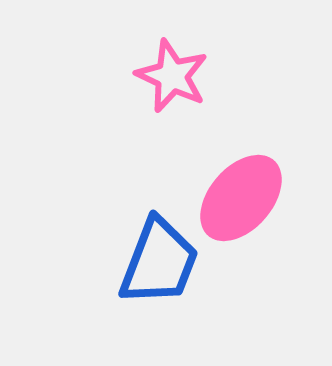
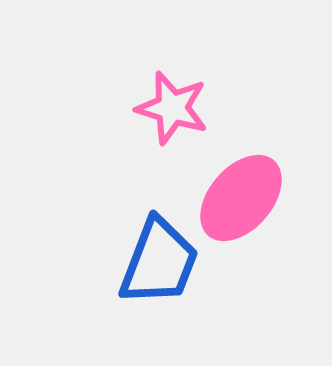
pink star: moved 32 px down; rotated 8 degrees counterclockwise
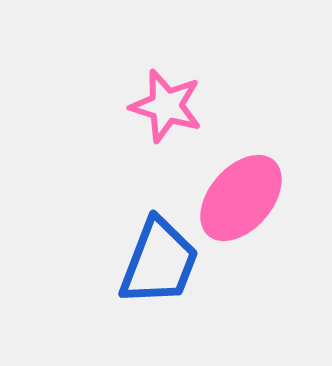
pink star: moved 6 px left, 2 px up
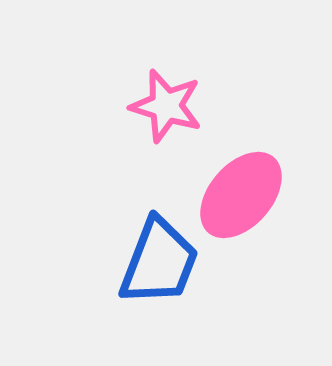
pink ellipse: moved 3 px up
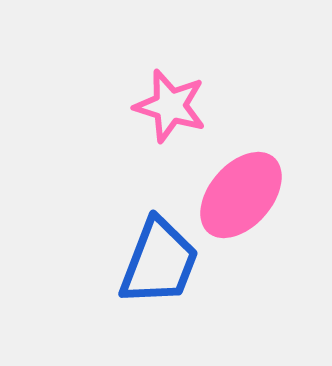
pink star: moved 4 px right
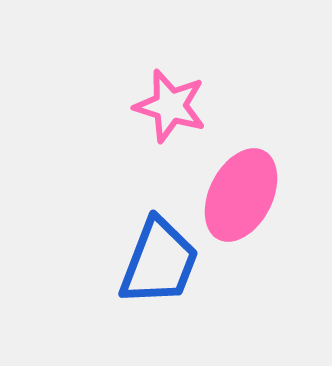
pink ellipse: rotated 14 degrees counterclockwise
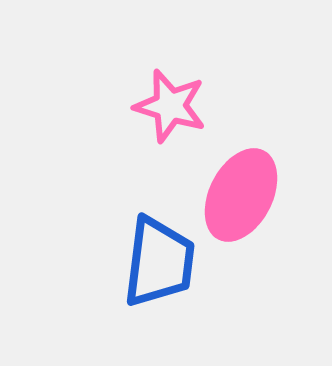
blue trapezoid: rotated 14 degrees counterclockwise
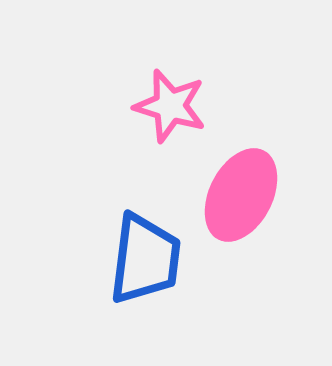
blue trapezoid: moved 14 px left, 3 px up
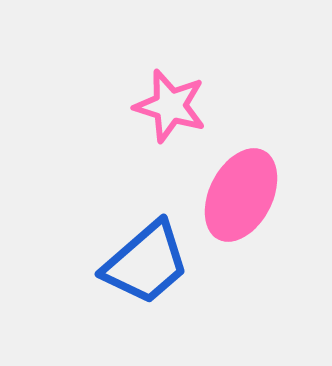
blue trapezoid: moved 1 px right, 4 px down; rotated 42 degrees clockwise
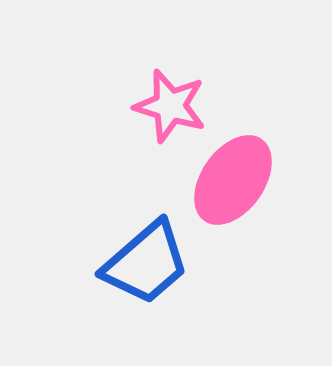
pink ellipse: moved 8 px left, 15 px up; rotated 8 degrees clockwise
